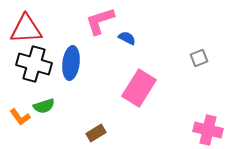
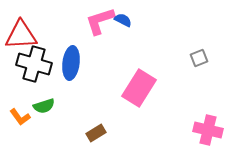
red triangle: moved 5 px left, 6 px down
blue semicircle: moved 4 px left, 18 px up
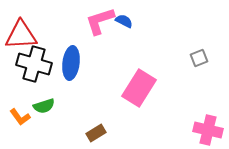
blue semicircle: moved 1 px right, 1 px down
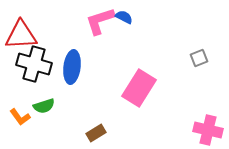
blue semicircle: moved 4 px up
blue ellipse: moved 1 px right, 4 px down
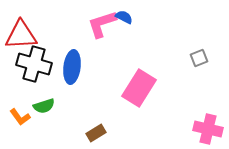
pink L-shape: moved 2 px right, 3 px down
pink cross: moved 1 px up
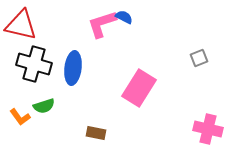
red triangle: moved 10 px up; rotated 16 degrees clockwise
blue ellipse: moved 1 px right, 1 px down
brown rectangle: rotated 42 degrees clockwise
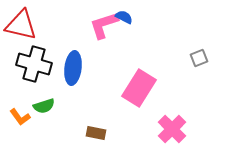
pink L-shape: moved 2 px right, 1 px down
pink cross: moved 36 px left; rotated 32 degrees clockwise
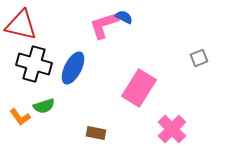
blue ellipse: rotated 20 degrees clockwise
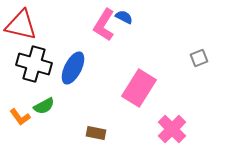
pink L-shape: rotated 40 degrees counterclockwise
green semicircle: rotated 10 degrees counterclockwise
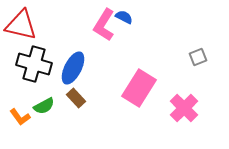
gray square: moved 1 px left, 1 px up
pink cross: moved 12 px right, 21 px up
brown rectangle: moved 20 px left, 35 px up; rotated 36 degrees clockwise
